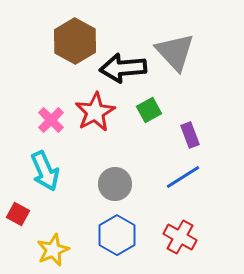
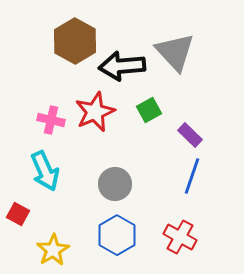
black arrow: moved 1 px left, 2 px up
red star: rotated 6 degrees clockwise
pink cross: rotated 32 degrees counterclockwise
purple rectangle: rotated 25 degrees counterclockwise
blue line: moved 9 px right, 1 px up; rotated 39 degrees counterclockwise
yellow star: rotated 8 degrees counterclockwise
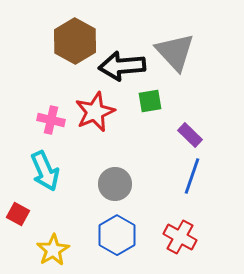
green square: moved 1 px right, 9 px up; rotated 20 degrees clockwise
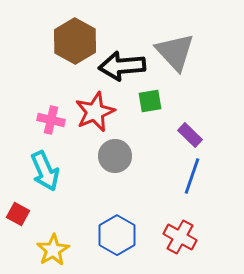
gray circle: moved 28 px up
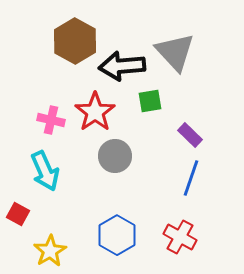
red star: rotated 12 degrees counterclockwise
blue line: moved 1 px left, 2 px down
yellow star: moved 3 px left, 1 px down
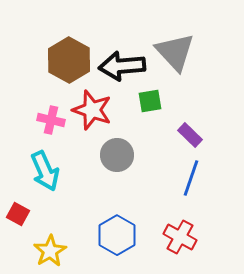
brown hexagon: moved 6 px left, 19 px down
red star: moved 3 px left, 2 px up; rotated 18 degrees counterclockwise
gray circle: moved 2 px right, 1 px up
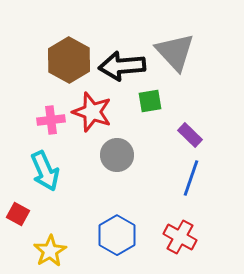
red star: moved 2 px down
pink cross: rotated 20 degrees counterclockwise
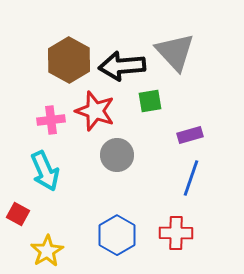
red star: moved 3 px right, 1 px up
purple rectangle: rotated 60 degrees counterclockwise
red cross: moved 4 px left, 4 px up; rotated 28 degrees counterclockwise
yellow star: moved 3 px left
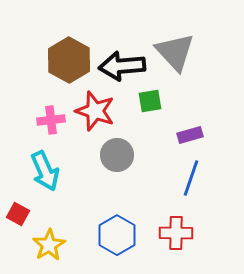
yellow star: moved 2 px right, 6 px up
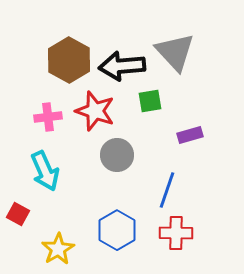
pink cross: moved 3 px left, 3 px up
blue line: moved 24 px left, 12 px down
blue hexagon: moved 5 px up
yellow star: moved 9 px right, 4 px down
